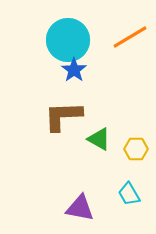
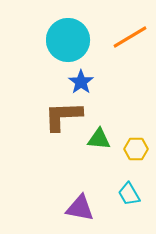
blue star: moved 7 px right, 12 px down
green triangle: rotated 25 degrees counterclockwise
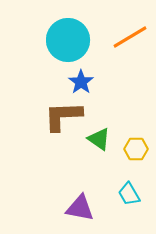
green triangle: rotated 30 degrees clockwise
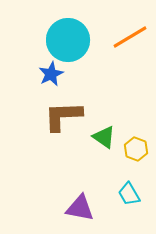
blue star: moved 30 px left, 8 px up; rotated 10 degrees clockwise
green triangle: moved 5 px right, 2 px up
yellow hexagon: rotated 20 degrees clockwise
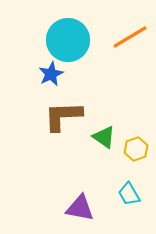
yellow hexagon: rotated 20 degrees clockwise
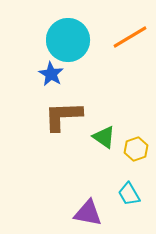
blue star: rotated 15 degrees counterclockwise
purple triangle: moved 8 px right, 5 px down
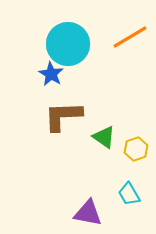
cyan circle: moved 4 px down
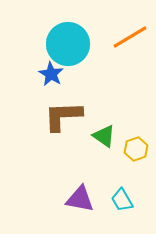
green triangle: moved 1 px up
cyan trapezoid: moved 7 px left, 6 px down
purple triangle: moved 8 px left, 14 px up
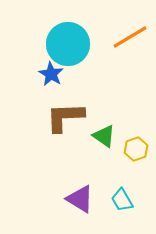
brown L-shape: moved 2 px right, 1 px down
purple triangle: rotated 20 degrees clockwise
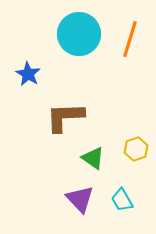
orange line: moved 2 px down; rotated 42 degrees counterclockwise
cyan circle: moved 11 px right, 10 px up
blue star: moved 23 px left
green triangle: moved 11 px left, 22 px down
purple triangle: rotated 16 degrees clockwise
